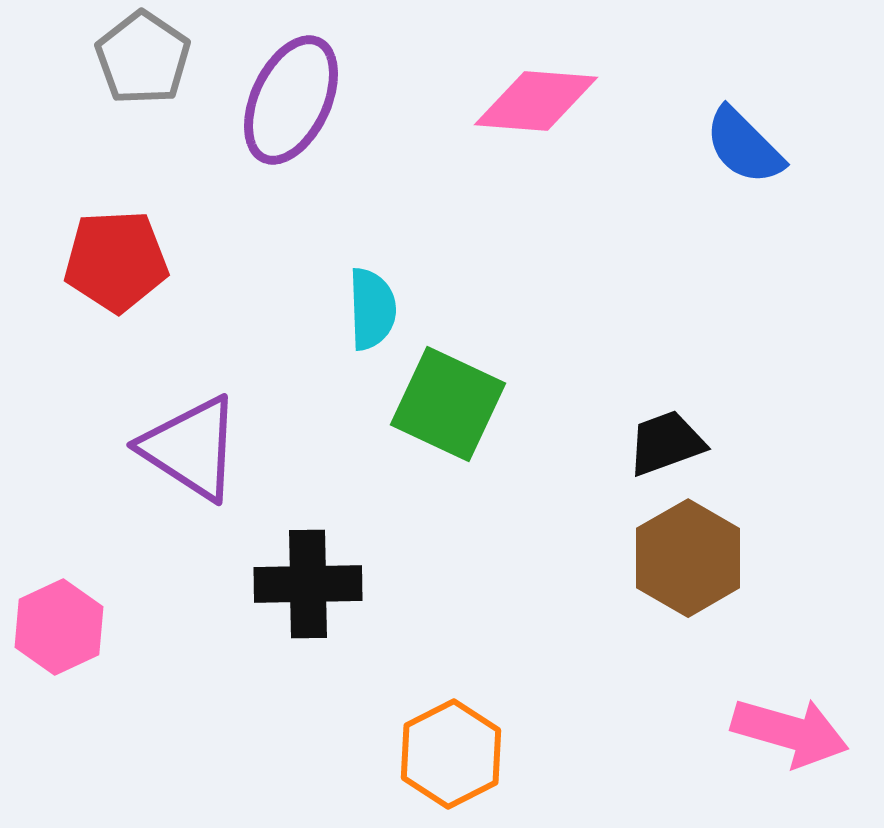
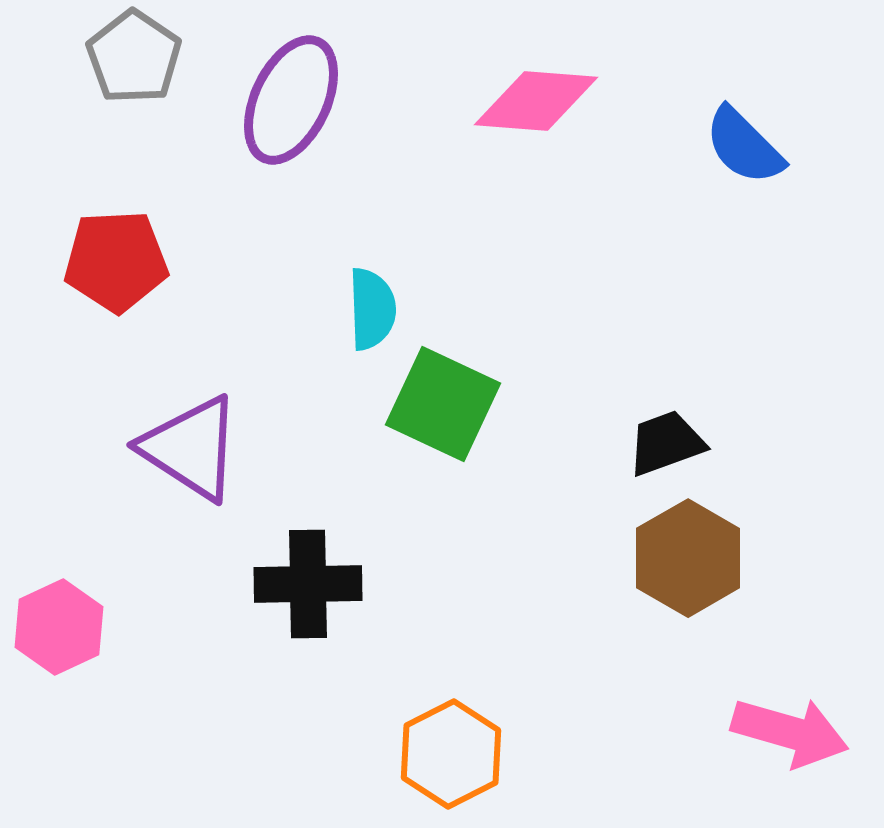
gray pentagon: moved 9 px left, 1 px up
green square: moved 5 px left
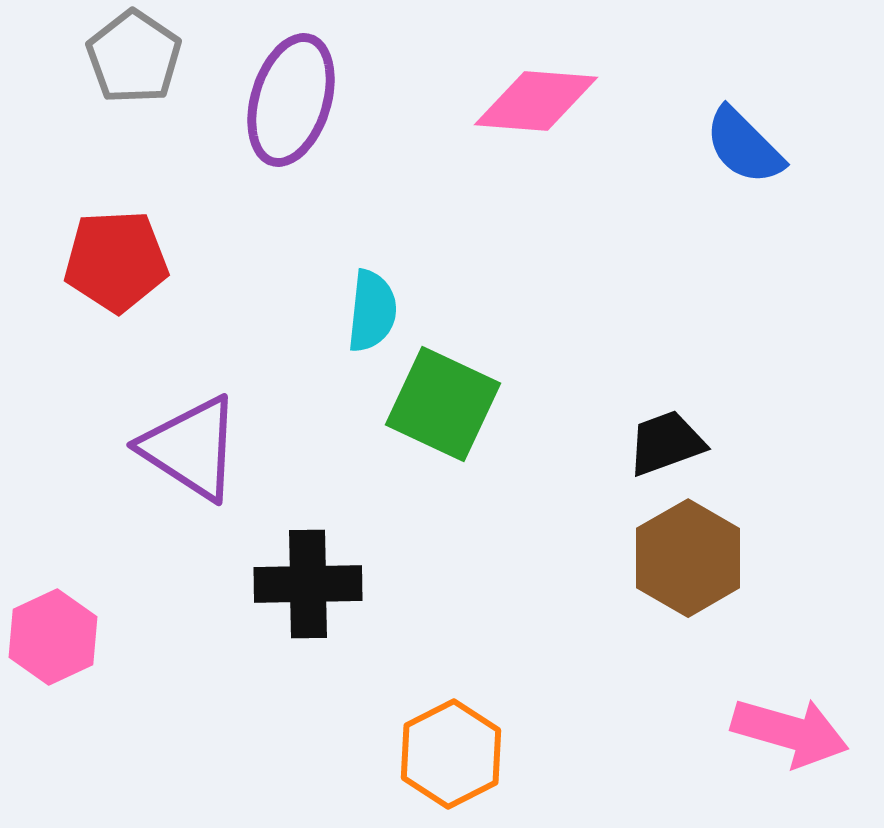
purple ellipse: rotated 8 degrees counterclockwise
cyan semicircle: moved 2 px down; rotated 8 degrees clockwise
pink hexagon: moved 6 px left, 10 px down
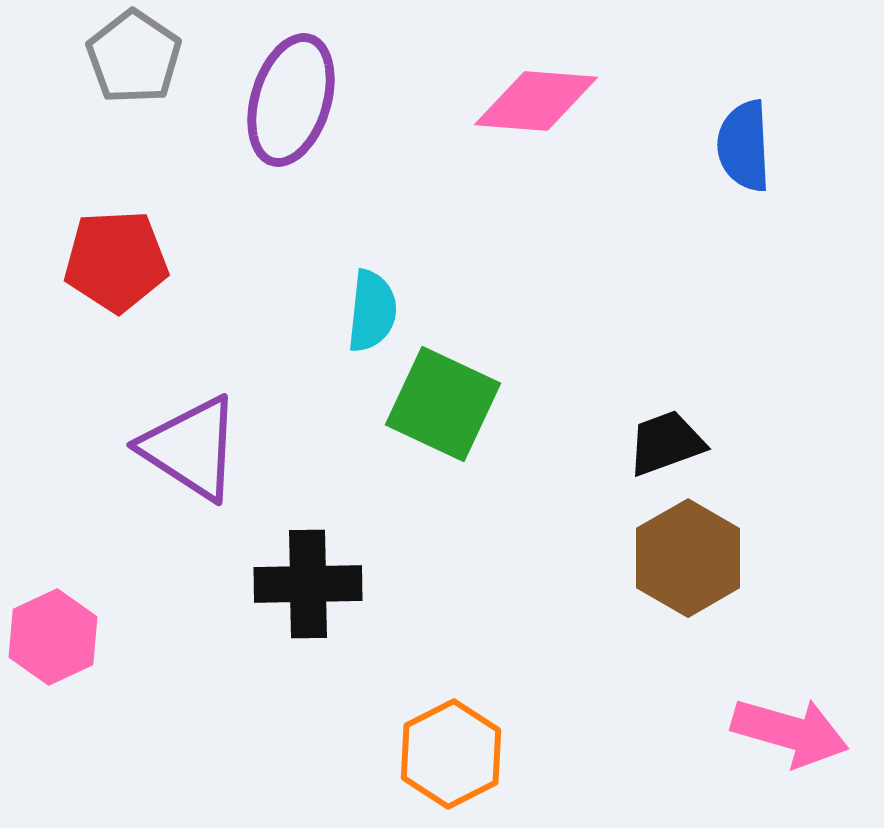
blue semicircle: rotated 42 degrees clockwise
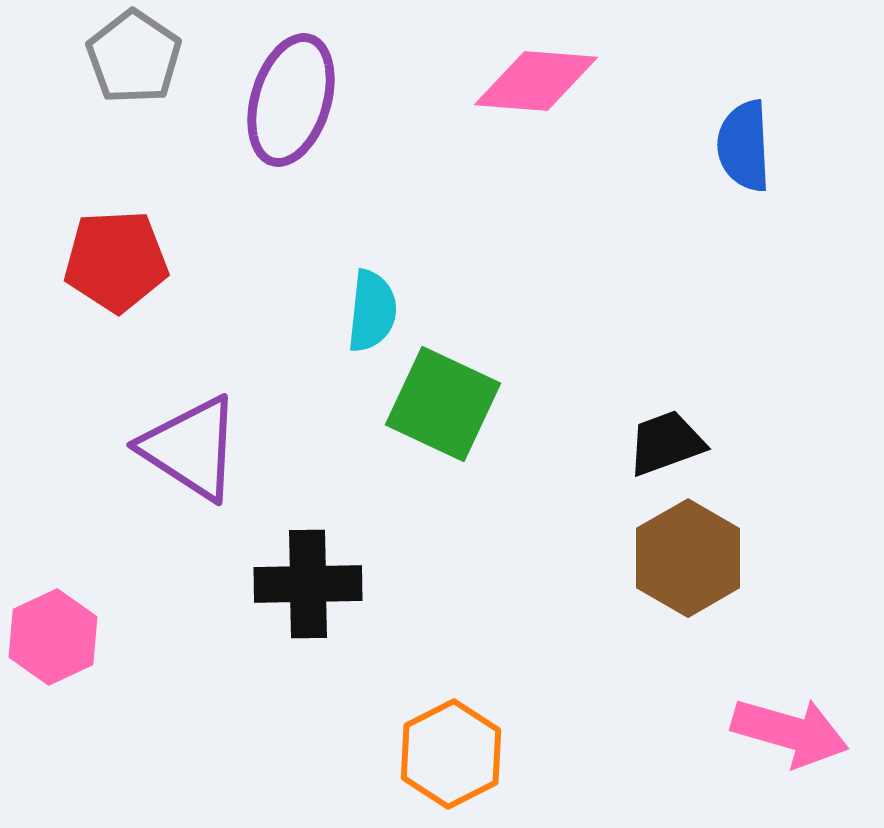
pink diamond: moved 20 px up
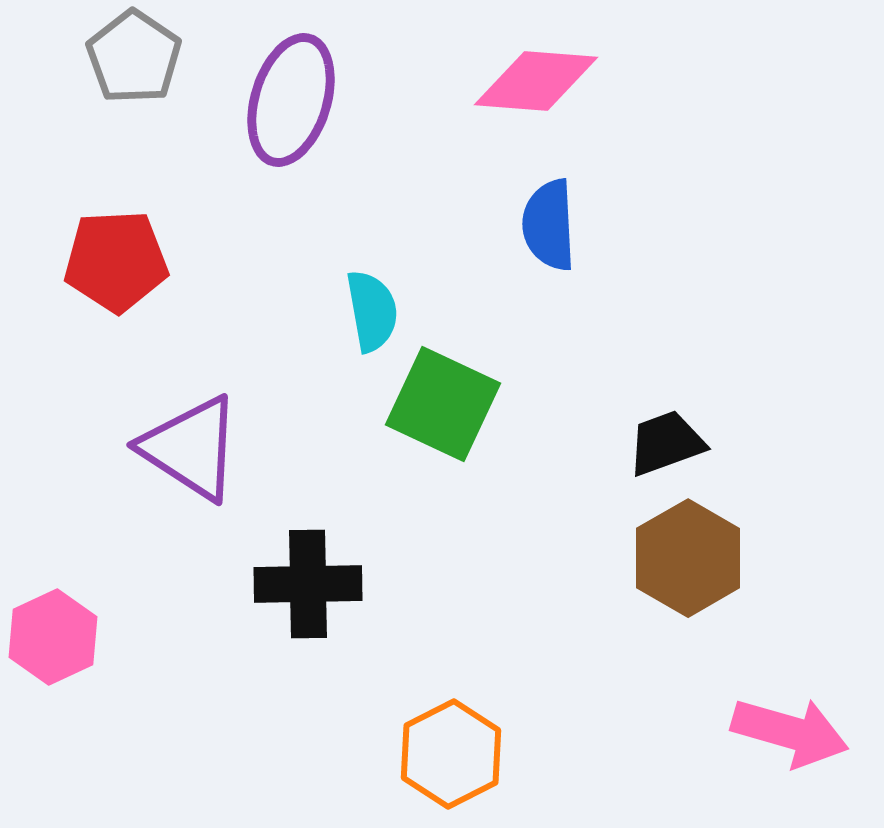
blue semicircle: moved 195 px left, 79 px down
cyan semicircle: rotated 16 degrees counterclockwise
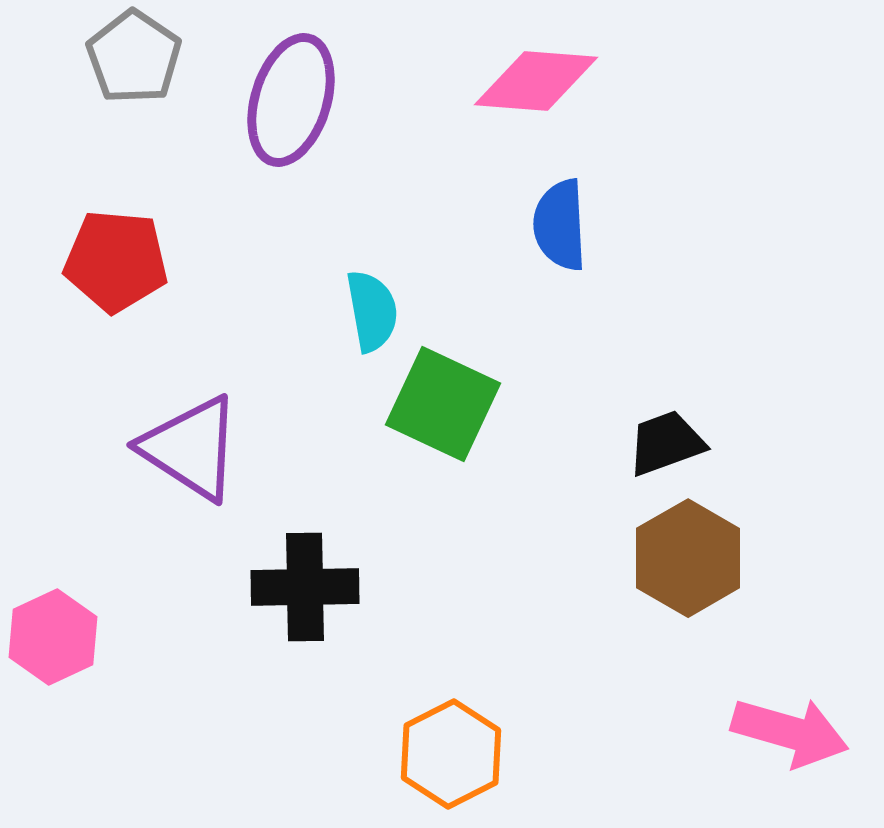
blue semicircle: moved 11 px right
red pentagon: rotated 8 degrees clockwise
black cross: moved 3 px left, 3 px down
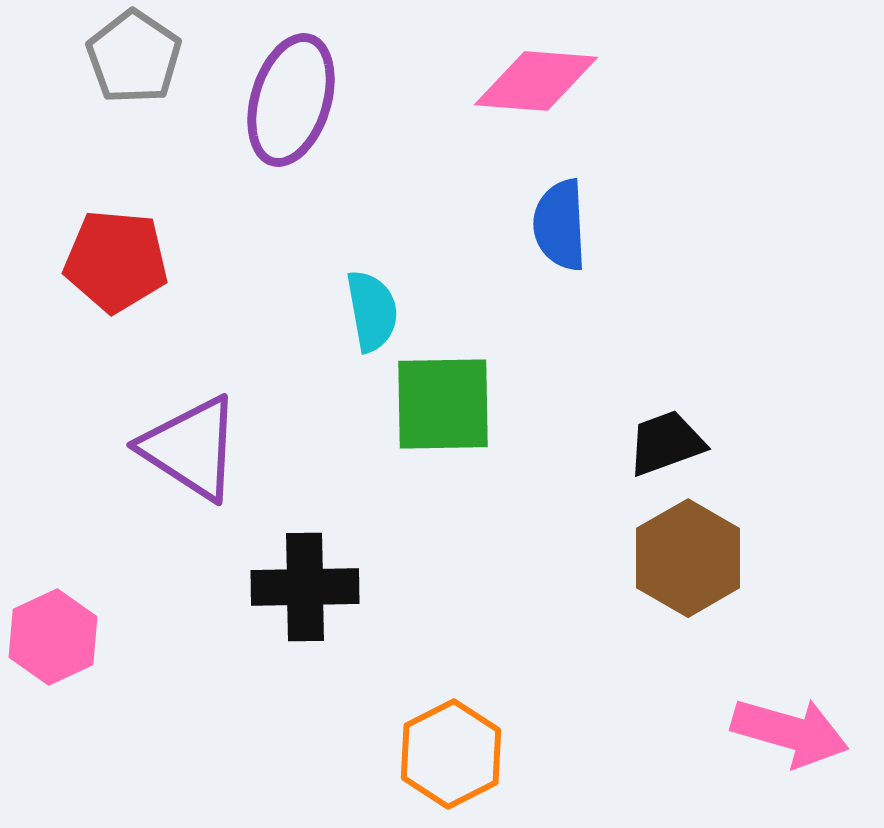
green square: rotated 26 degrees counterclockwise
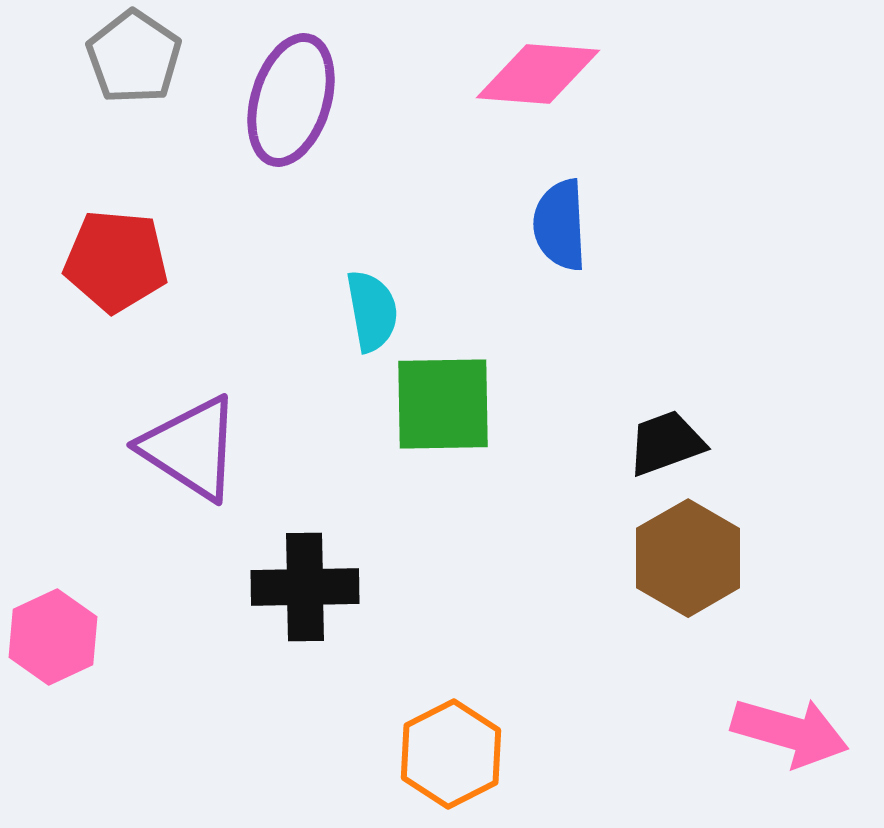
pink diamond: moved 2 px right, 7 px up
